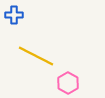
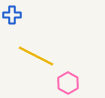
blue cross: moved 2 px left
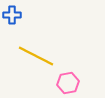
pink hexagon: rotated 20 degrees clockwise
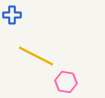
pink hexagon: moved 2 px left, 1 px up; rotated 20 degrees clockwise
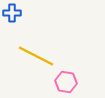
blue cross: moved 2 px up
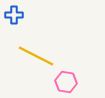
blue cross: moved 2 px right, 2 px down
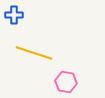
yellow line: moved 2 px left, 3 px up; rotated 9 degrees counterclockwise
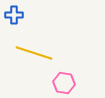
pink hexagon: moved 2 px left, 1 px down
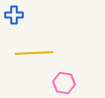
yellow line: rotated 21 degrees counterclockwise
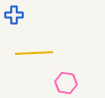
pink hexagon: moved 2 px right
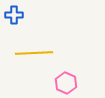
pink hexagon: rotated 15 degrees clockwise
